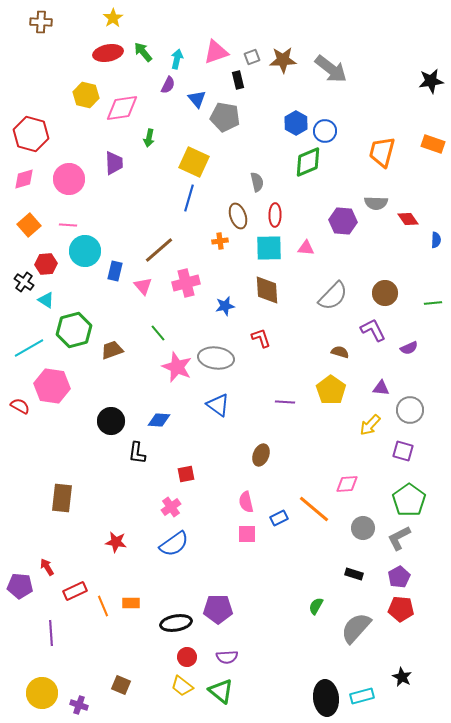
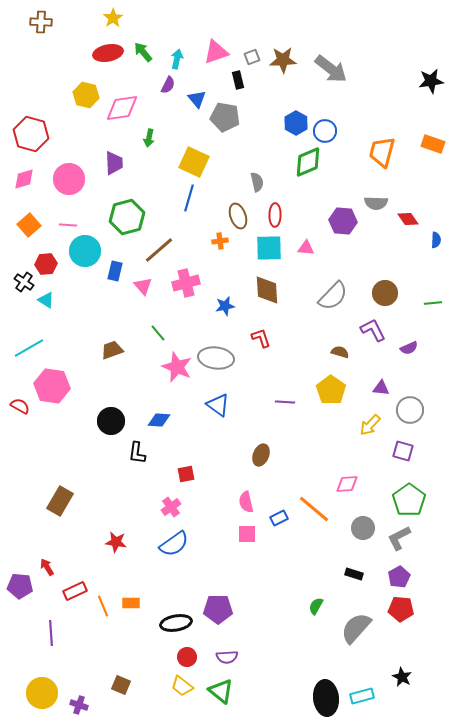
green hexagon at (74, 330): moved 53 px right, 113 px up
brown rectangle at (62, 498): moved 2 px left, 3 px down; rotated 24 degrees clockwise
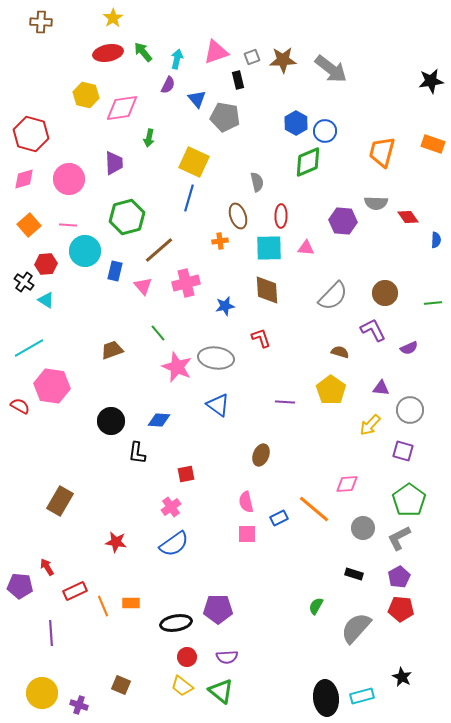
red ellipse at (275, 215): moved 6 px right, 1 px down
red diamond at (408, 219): moved 2 px up
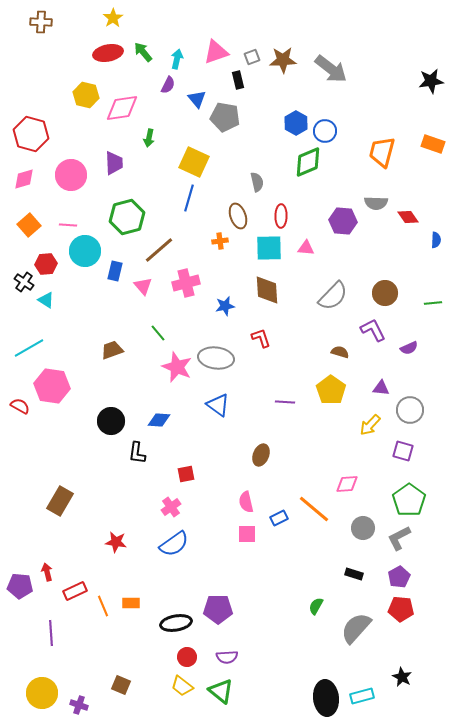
pink circle at (69, 179): moved 2 px right, 4 px up
red arrow at (47, 567): moved 5 px down; rotated 18 degrees clockwise
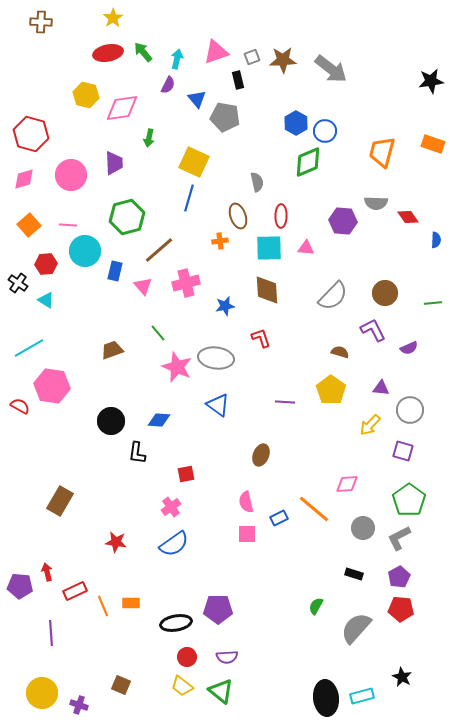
black cross at (24, 282): moved 6 px left, 1 px down
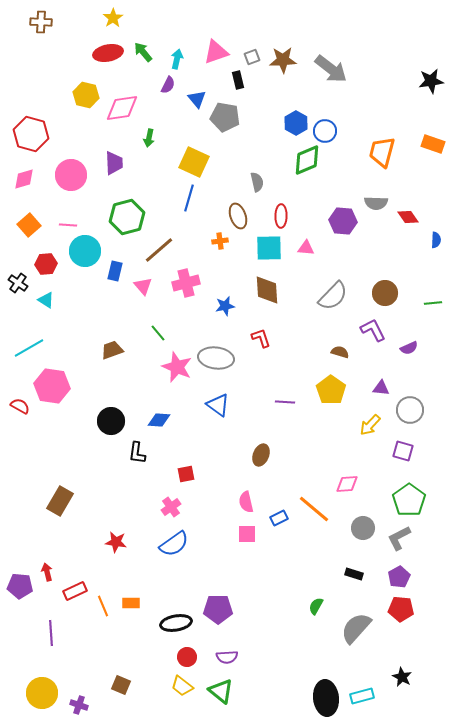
green diamond at (308, 162): moved 1 px left, 2 px up
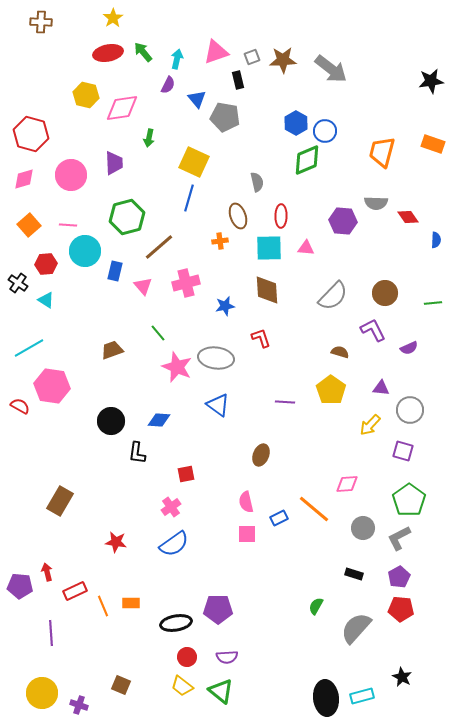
brown line at (159, 250): moved 3 px up
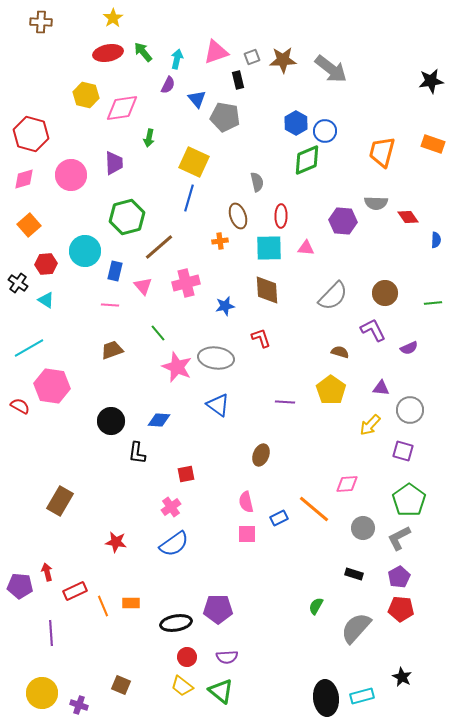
pink line at (68, 225): moved 42 px right, 80 px down
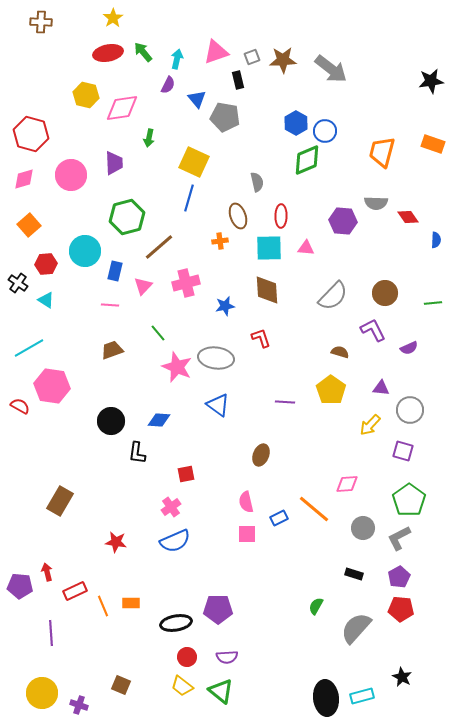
pink triangle at (143, 286): rotated 24 degrees clockwise
blue semicircle at (174, 544): moved 1 px right, 3 px up; rotated 12 degrees clockwise
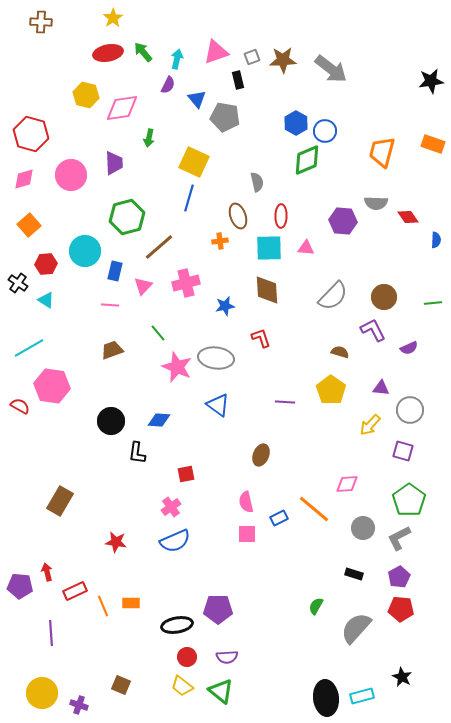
brown circle at (385, 293): moved 1 px left, 4 px down
black ellipse at (176, 623): moved 1 px right, 2 px down
